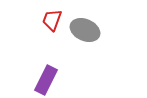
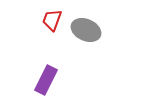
gray ellipse: moved 1 px right
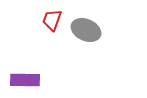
purple rectangle: moved 21 px left; rotated 64 degrees clockwise
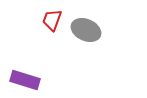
purple rectangle: rotated 16 degrees clockwise
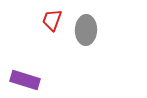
gray ellipse: rotated 68 degrees clockwise
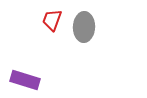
gray ellipse: moved 2 px left, 3 px up
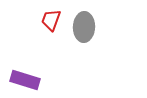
red trapezoid: moved 1 px left
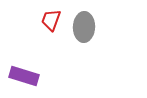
purple rectangle: moved 1 px left, 4 px up
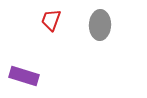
gray ellipse: moved 16 px right, 2 px up
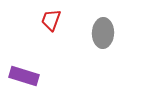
gray ellipse: moved 3 px right, 8 px down
